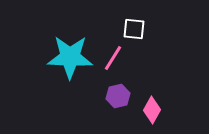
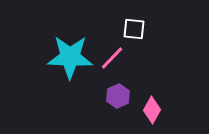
pink line: moved 1 px left; rotated 12 degrees clockwise
purple hexagon: rotated 10 degrees counterclockwise
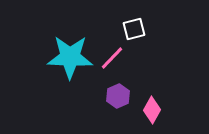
white square: rotated 20 degrees counterclockwise
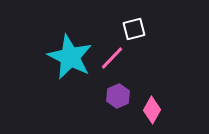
cyan star: rotated 24 degrees clockwise
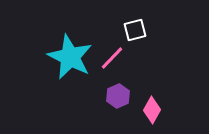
white square: moved 1 px right, 1 px down
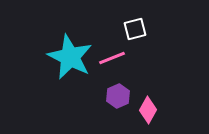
white square: moved 1 px up
pink line: rotated 24 degrees clockwise
pink diamond: moved 4 px left
